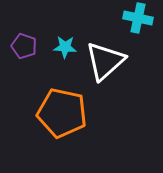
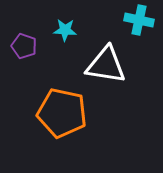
cyan cross: moved 1 px right, 2 px down
cyan star: moved 17 px up
white triangle: moved 1 px right, 4 px down; rotated 51 degrees clockwise
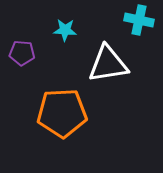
purple pentagon: moved 2 px left, 7 px down; rotated 15 degrees counterclockwise
white triangle: moved 2 px right, 1 px up; rotated 18 degrees counterclockwise
orange pentagon: rotated 15 degrees counterclockwise
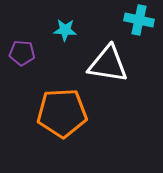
white triangle: rotated 18 degrees clockwise
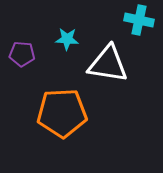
cyan star: moved 2 px right, 9 px down
purple pentagon: moved 1 px down
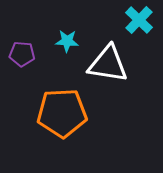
cyan cross: rotated 32 degrees clockwise
cyan star: moved 2 px down
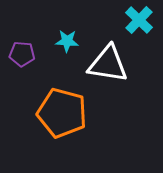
orange pentagon: rotated 18 degrees clockwise
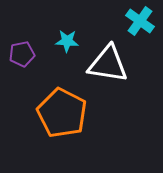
cyan cross: moved 1 px right, 1 px down; rotated 8 degrees counterclockwise
purple pentagon: rotated 15 degrees counterclockwise
orange pentagon: rotated 12 degrees clockwise
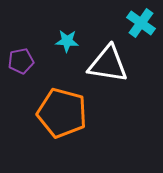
cyan cross: moved 1 px right, 2 px down
purple pentagon: moved 1 px left, 7 px down
orange pentagon: rotated 12 degrees counterclockwise
